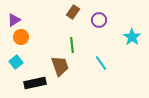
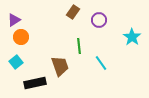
green line: moved 7 px right, 1 px down
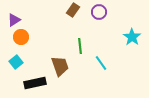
brown rectangle: moved 2 px up
purple circle: moved 8 px up
green line: moved 1 px right
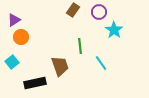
cyan star: moved 18 px left, 7 px up
cyan square: moved 4 px left
